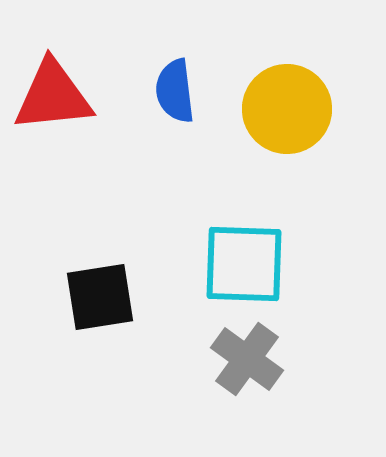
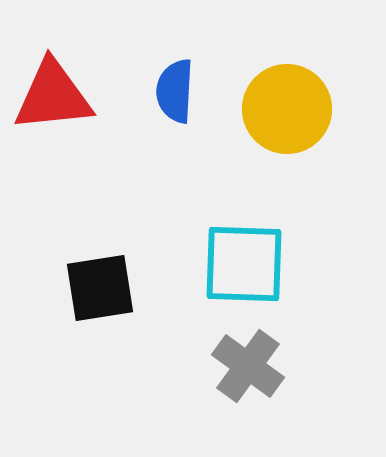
blue semicircle: rotated 10 degrees clockwise
black square: moved 9 px up
gray cross: moved 1 px right, 7 px down
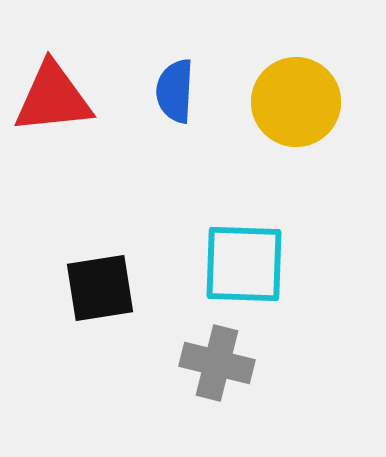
red triangle: moved 2 px down
yellow circle: moved 9 px right, 7 px up
gray cross: moved 31 px left, 3 px up; rotated 22 degrees counterclockwise
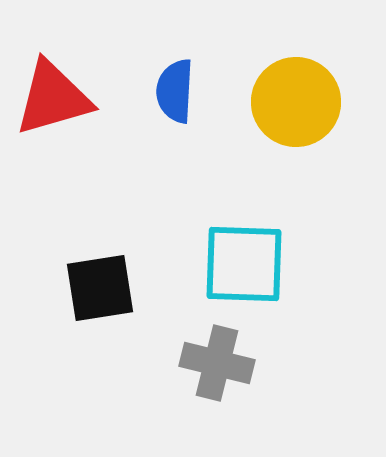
red triangle: rotated 10 degrees counterclockwise
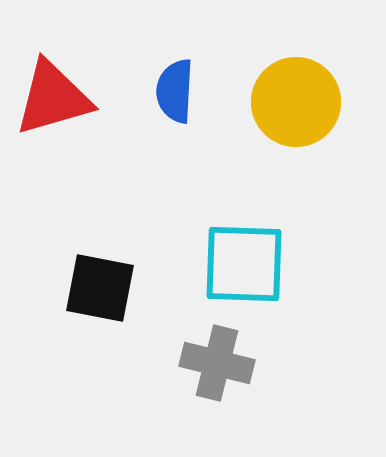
black square: rotated 20 degrees clockwise
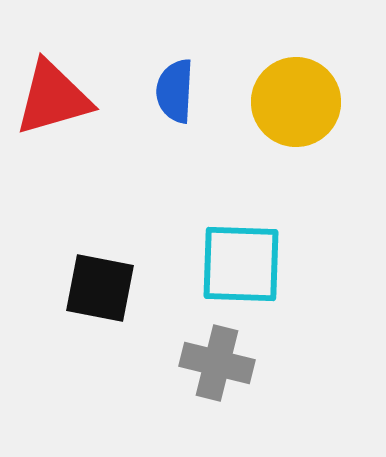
cyan square: moved 3 px left
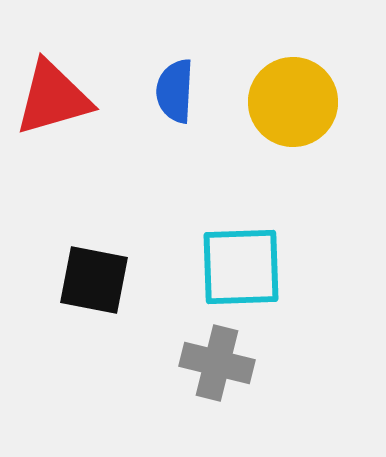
yellow circle: moved 3 px left
cyan square: moved 3 px down; rotated 4 degrees counterclockwise
black square: moved 6 px left, 8 px up
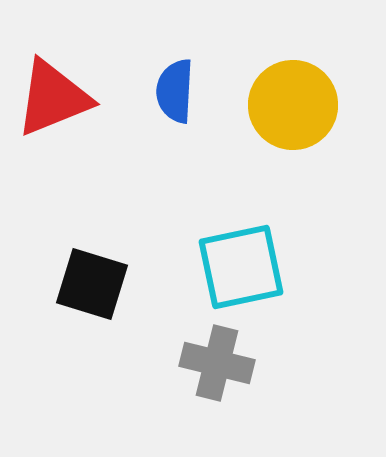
red triangle: rotated 6 degrees counterclockwise
yellow circle: moved 3 px down
cyan square: rotated 10 degrees counterclockwise
black square: moved 2 px left, 4 px down; rotated 6 degrees clockwise
